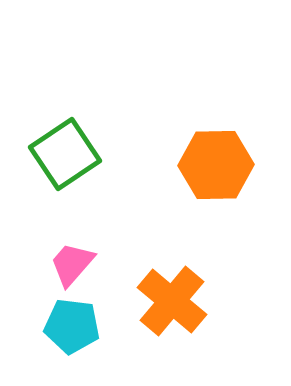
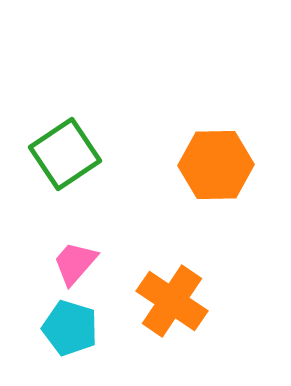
pink trapezoid: moved 3 px right, 1 px up
orange cross: rotated 6 degrees counterclockwise
cyan pentagon: moved 2 px left, 2 px down; rotated 10 degrees clockwise
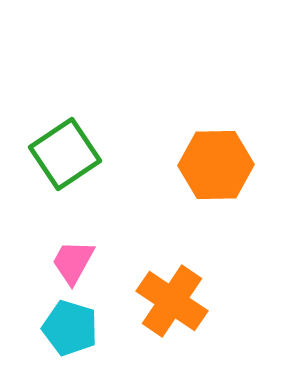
pink trapezoid: moved 2 px left, 1 px up; rotated 12 degrees counterclockwise
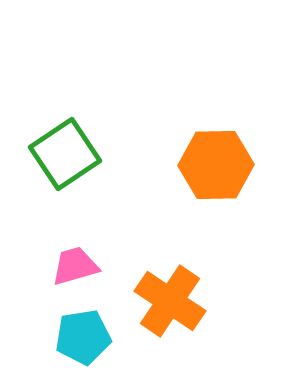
pink trapezoid: moved 2 px right, 4 px down; rotated 45 degrees clockwise
orange cross: moved 2 px left
cyan pentagon: moved 13 px right, 9 px down; rotated 26 degrees counterclockwise
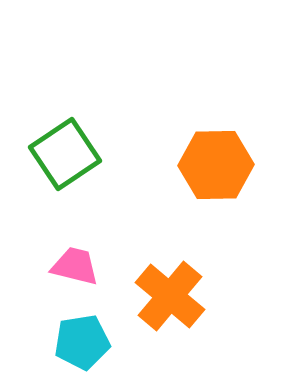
pink trapezoid: rotated 30 degrees clockwise
orange cross: moved 5 px up; rotated 6 degrees clockwise
cyan pentagon: moved 1 px left, 5 px down
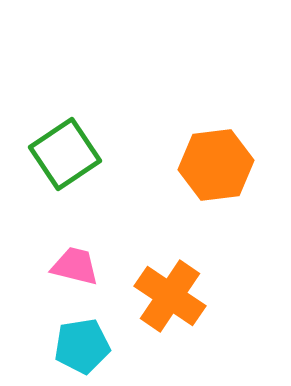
orange hexagon: rotated 6 degrees counterclockwise
orange cross: rotated 6 degrees counterclockwise
cyan pentagon: moved 4 px down
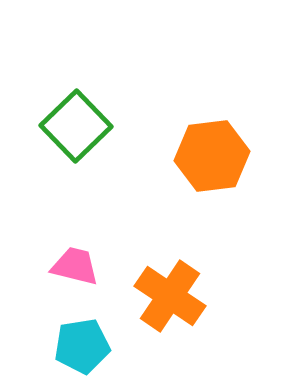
green square: moved 11 px right, 28 px up; rotated 10 degrees counterclockwise
orange hexagon: moved 4 px left, 9 px up
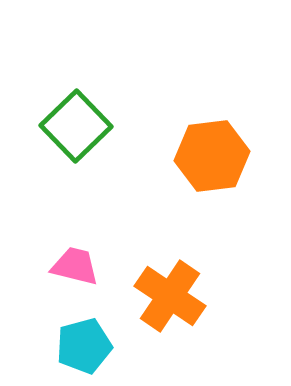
cyan pentagon: moved 2 px right; rotated 6 degrees counterclockwise
